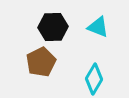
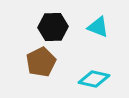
cyan diamond: rotated 72 degrees clockwise
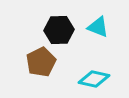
black hexagon: moved 6 px right, 3 px down
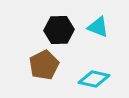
brown pentagon: moved 3 px right, 3 px down
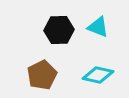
brown pentagon: moved 2 px left, 10 px down
cyan diamond: moved 4 px right, 4 px up
